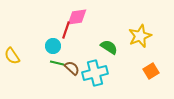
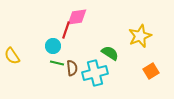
green semicircle: moved 1 px right, 6 px down
brown semicircle: rotated 42 degrees clockwise
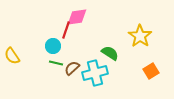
yellow star: rotated 15 degrees counterclockwise
green line: moved 1 px left
brown semicircle: rotated 126 degrees counterclockwise
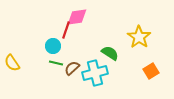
yellow star: moved 1 px left, 1 px down
yellow semicircle: moved 7 px down
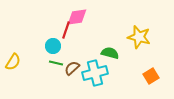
yellow star: rotated 20 degrees counterclockwise
green semicircle: rotated 18 degrees counterclockwise
yellow semicircle: moved 1 px right, 1 px up; rotated 114 degrees counterclockwise
orange square: moved 5 px down
